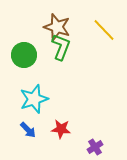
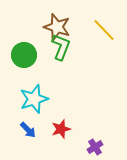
red star: rotated 24 degrees counterclockwise
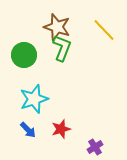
green L-shape: moved 1 px right, 1 px down
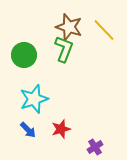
brown star: moved 12 px right
green L-shape: moved 2 px right, 1 px down
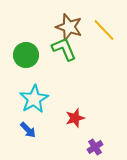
green L-shape: rotated 44 degrees counterclockwise
green circle: moved 2 px right
cyan star: rotated 12 degrees counterclockwise
red star: moved 14 px right, 11 px up
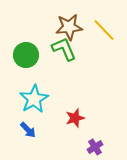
brown star: rotated 24 degrees counterclockwise
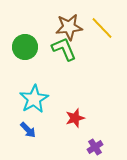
yellow line: moved 2 px left, 2 px up
green circle: moved 1 px left, 8 px up
